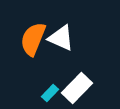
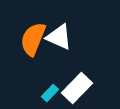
white triangle: moved 2 px left, 1 px up
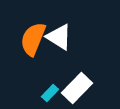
white triangle: rotated 8 degrees clockwise
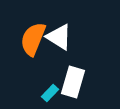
white rectangle: moved 4 px left, 6 px up; rotated 28 degrees counterclockwise
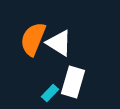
white triangle: moved 6 px down
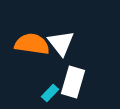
orange semicircle: moved 1 px left, 5 px down; rotated 76 degrees clockwise
white triangle: moved 2 px right; rotated 20 degrees clockwise
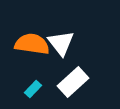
white rectangle: rotated 32 degrees clockwise
cyan rectangle: moved 17 px left, 4 px up
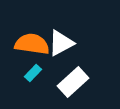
white triangle: rotated 40 degrees clockwise
cyan rectangle: moved 16 px up
